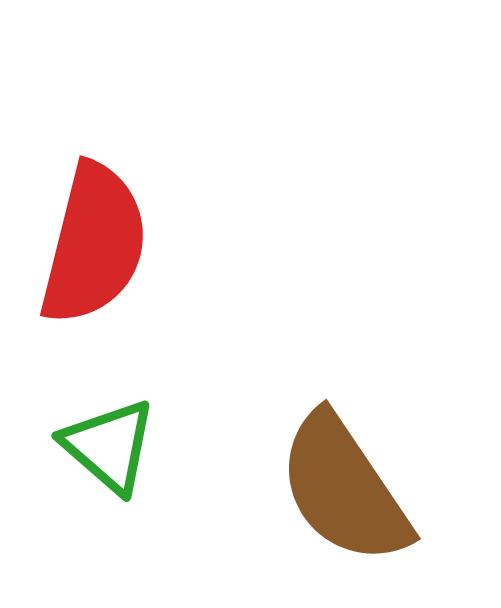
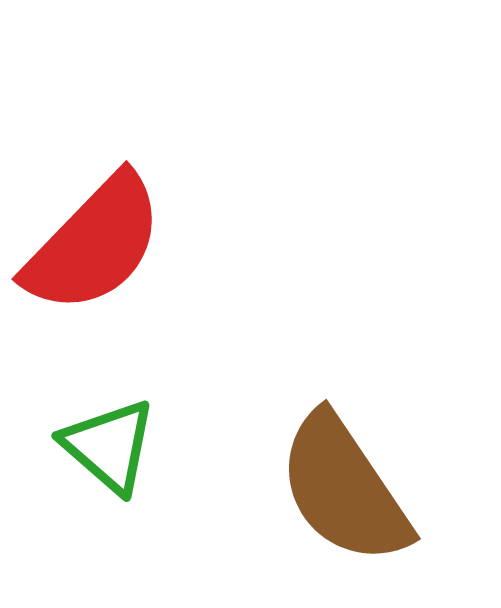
red semicircle: rotated 30 degrees clockwise
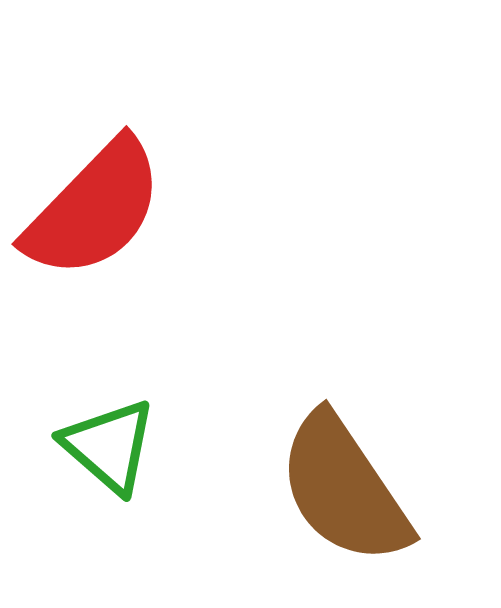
red semicircle: moved 35 px up
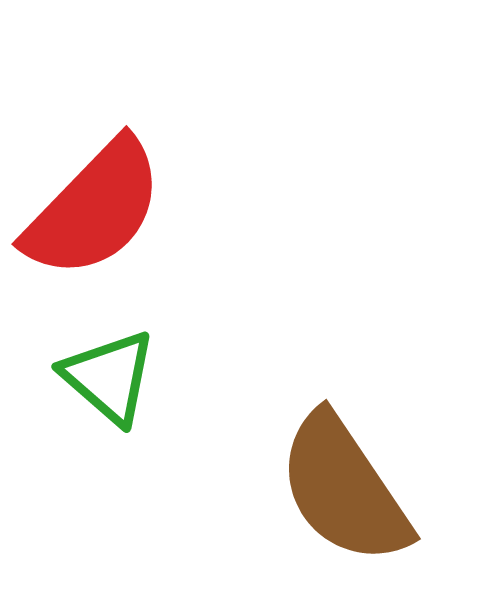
green triangle: moved 69 px up
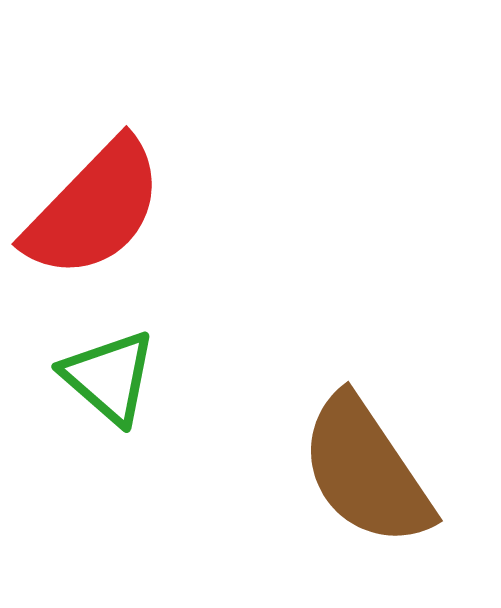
brown semicircle: moved 22 px right, 18 px up
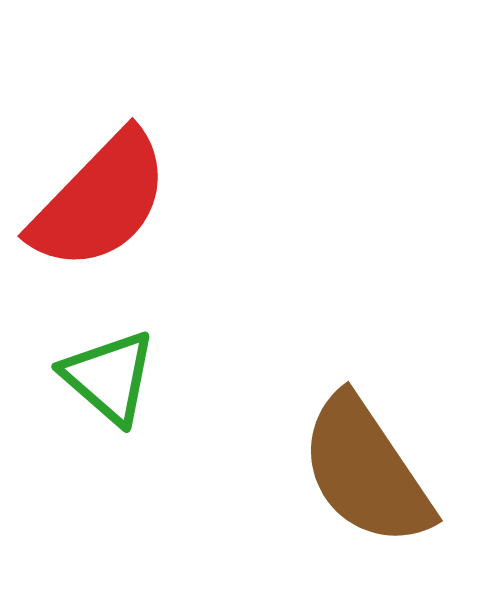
red semicircle: moved 6 px right, 8 px up
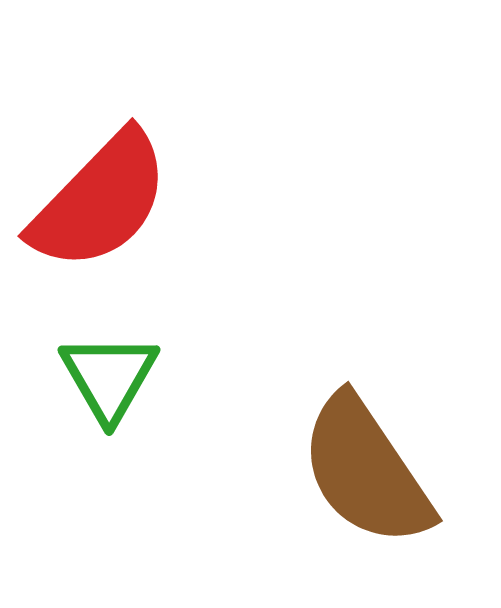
green triangle: rotated 19 degrees clockwise
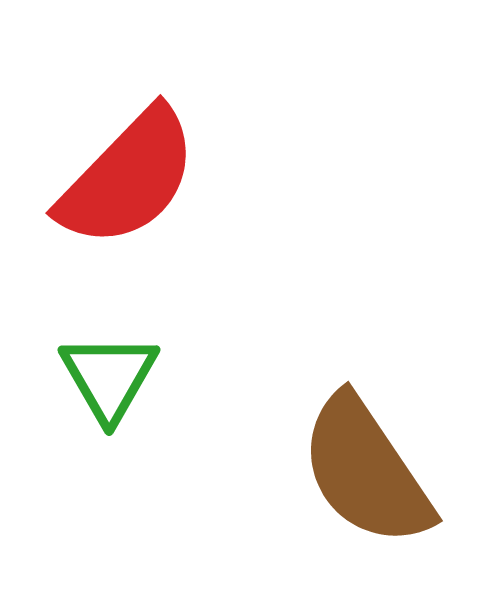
red semicircle: moved 28 px right, 23 px up
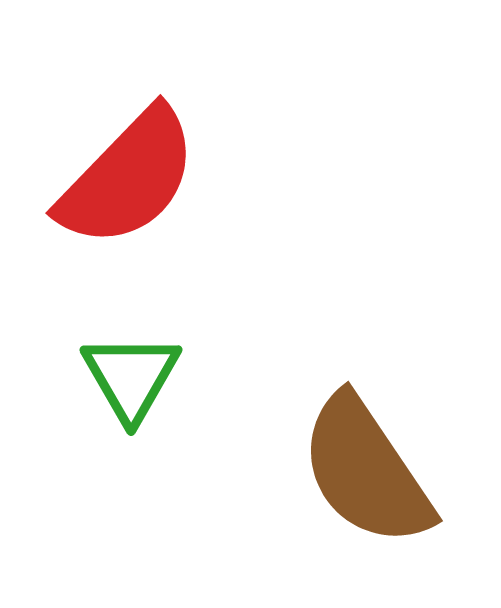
green triangle: moved 22 px right
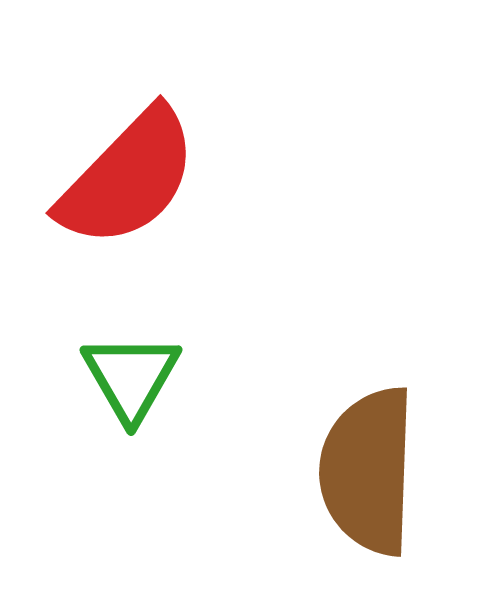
brown semicircle: moved 2 px right; rotated 36 degrees clockwise
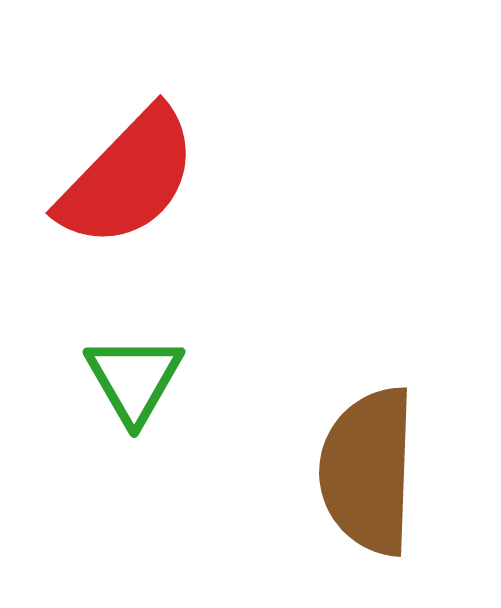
green triangle: moved 3 px right, 2 px down
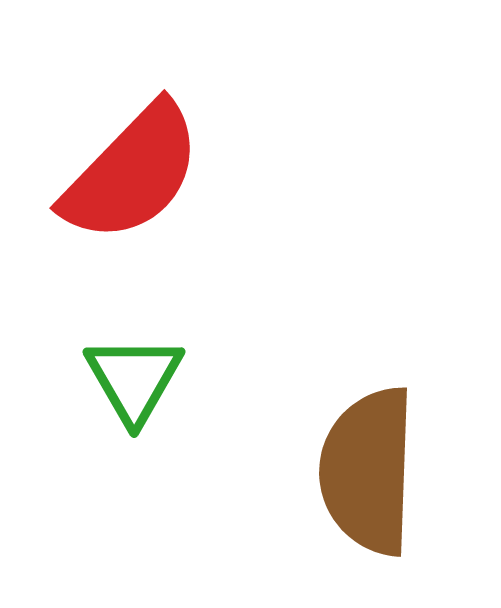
red semicircle: moved 4 px right, 5 px up
